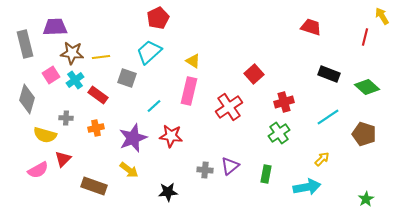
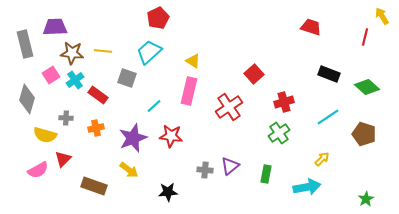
yellow line at (101, 57): moved 2 px right, 6 px up; rotated 12 degrees clockwise
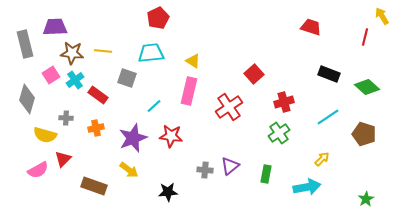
cyan trapezoid at (149, 52): moved 2 px right, 1 px down; rotated 36 degrees clockwise
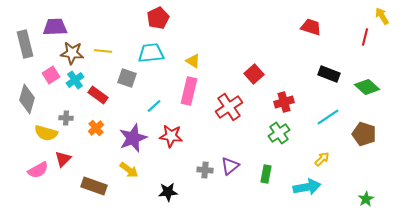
orange cross at (96, 128): rotated 28 degrees counterclockwise
yellow semicircle at (45, 135): moved 1 px right, 2 px up
